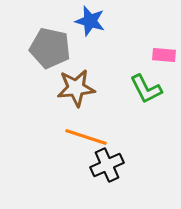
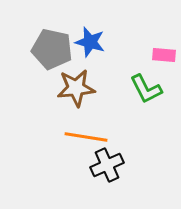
blue star: moved 21 px down
gray pentagon: moved 2 px right, 1 px down
orange line: rotated 9 degrees counterclockwise
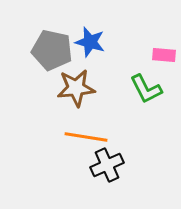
gray pentagon: moved 1 px down
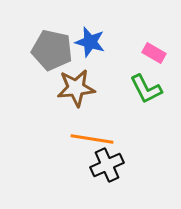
pink rectangle: moved 10 px left, 2 px up; rotated 25 degrees clockwise
orange line: moved 6 px right, 2 px down
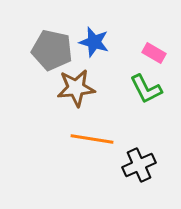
blue star: moved 4 px right
black cross: moved 32 px right
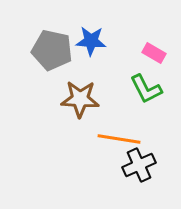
blue star: moved 3 px left, 1 px up; rotated 12 degrees counterclockwise
brown star: moved 4 px right, 11 px down; rotated 9 degrees clockwise
orange line: moved 27 px right
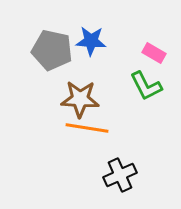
green L-shape: moved 3 px up
orange line: moved 32 px left, 11 px up
black cross: moved 19 px left, 10 px down
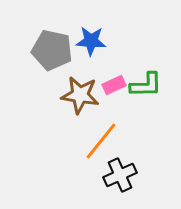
pink rectangle: moved 40 px left, 32 px down; rotated 55 degrees counterclockwise
green L-shape: moved 1 px up; rotated 64 degrees counterclockwise
brown star: moved 4 px up; rotated 6 degrees clockwise
orange line: moved 14 px right, 13 px down; rotated 60 degrees counterclockwise
